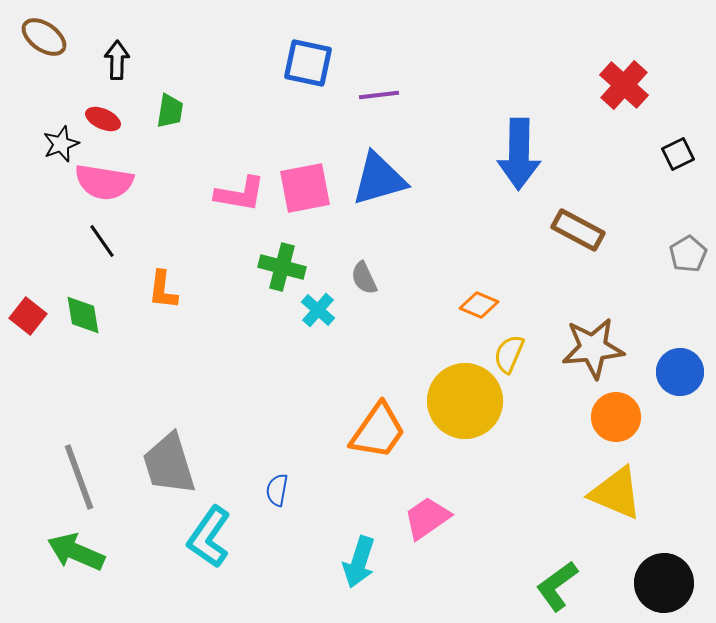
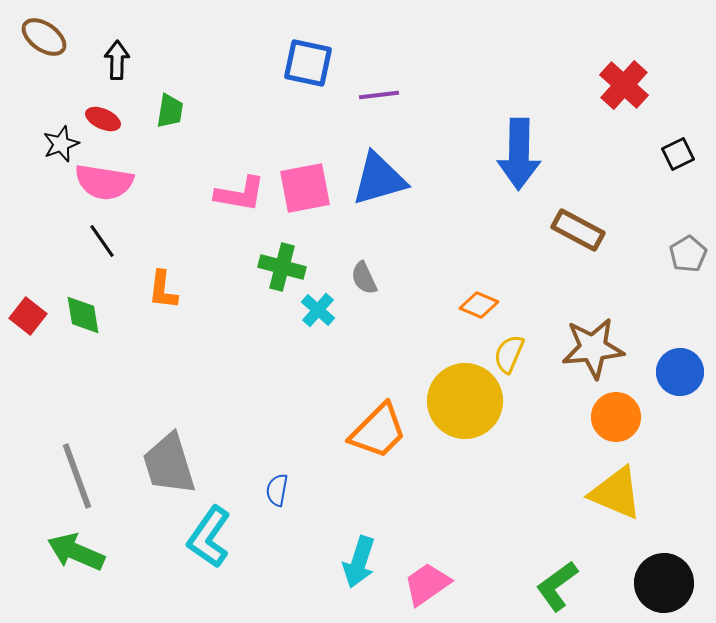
orange trapezoid: rotated 10 degrees clockwise
gray line: moved 2 px left, 1 px up
pink trapezoid: moved 66 px down
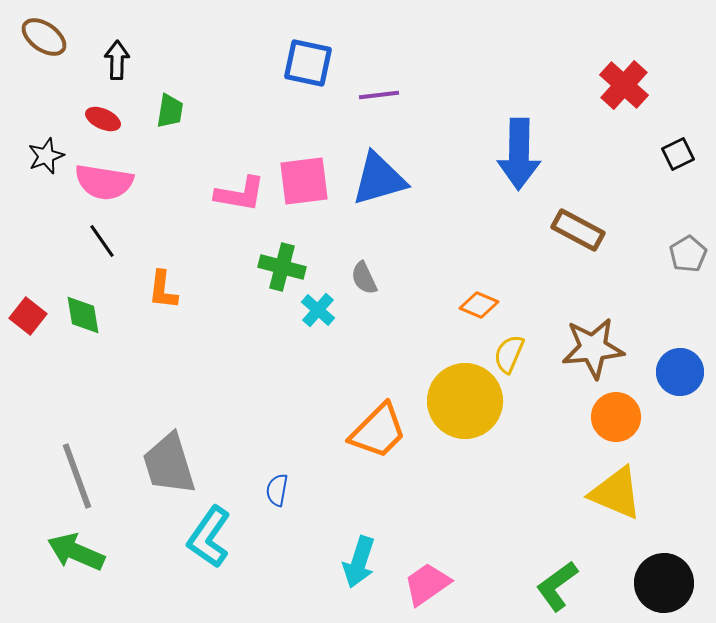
black star: moved 15 px left, 12 px down
pink square: moved 1 px left, 7 px up; rotated 4 degrees clockwise
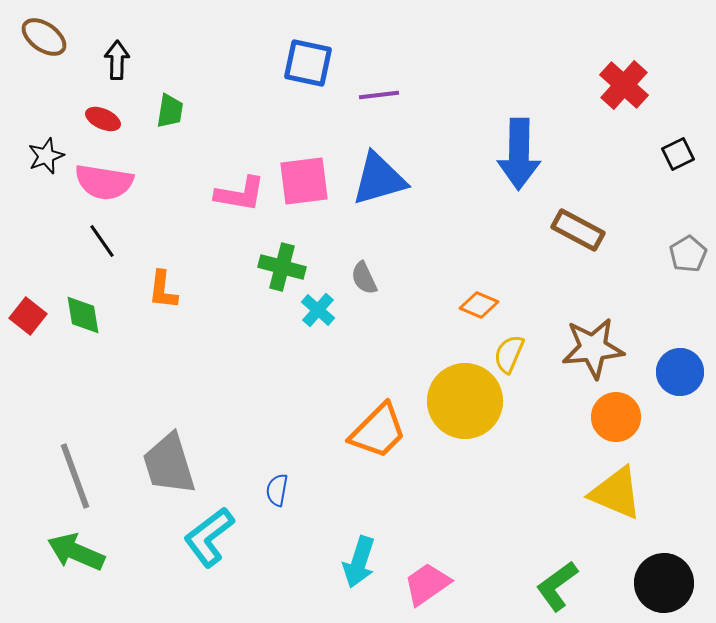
gray line: moved 2 px left
cyan L-shape: rotated 18 degrees clockwise
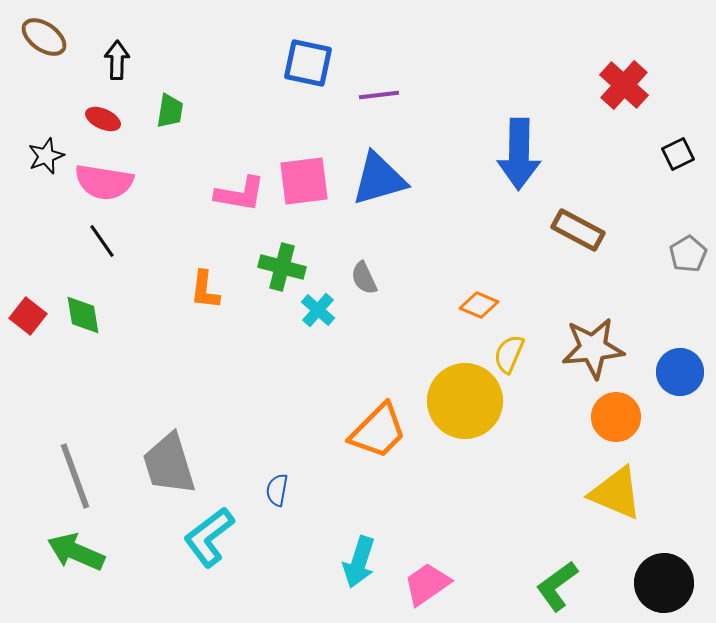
orange L-shape: moved 42 px right
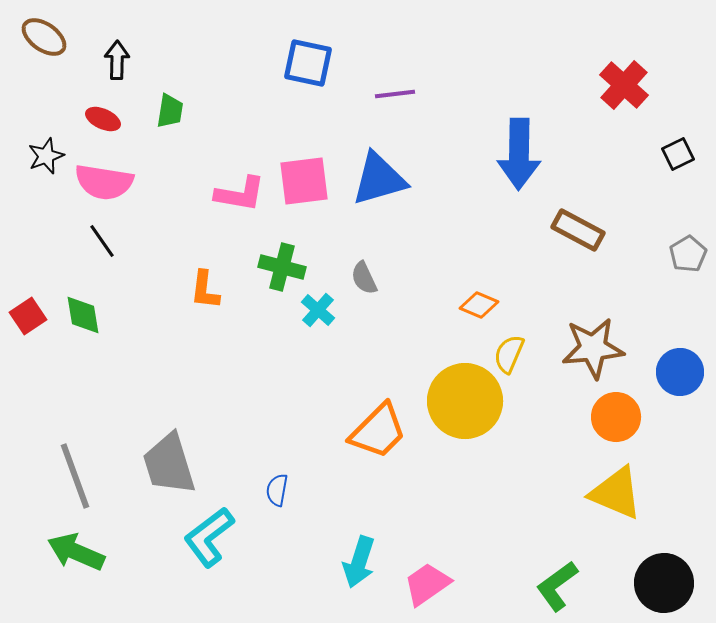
purple line: moved 16 px right, 1 px up
red square: rotated 18 degrees clockwise
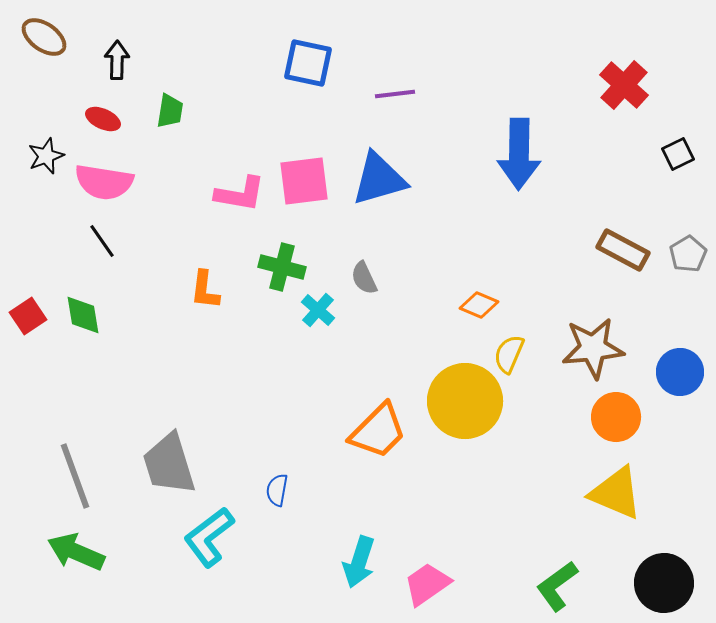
brown rectangle: moved 45 px right, 20 px down
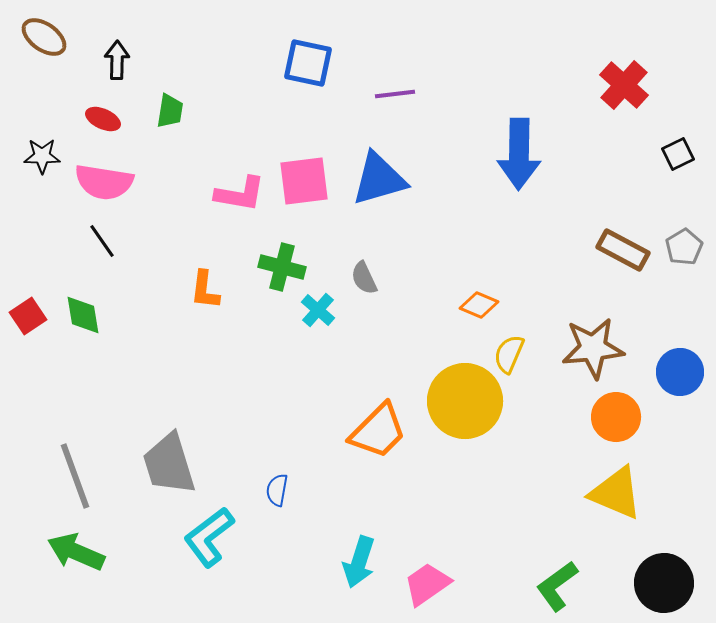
black star: moved 4 px left; rotated 21 degrees clockwise
gray pentagon: moved 4 px left, 7 px up
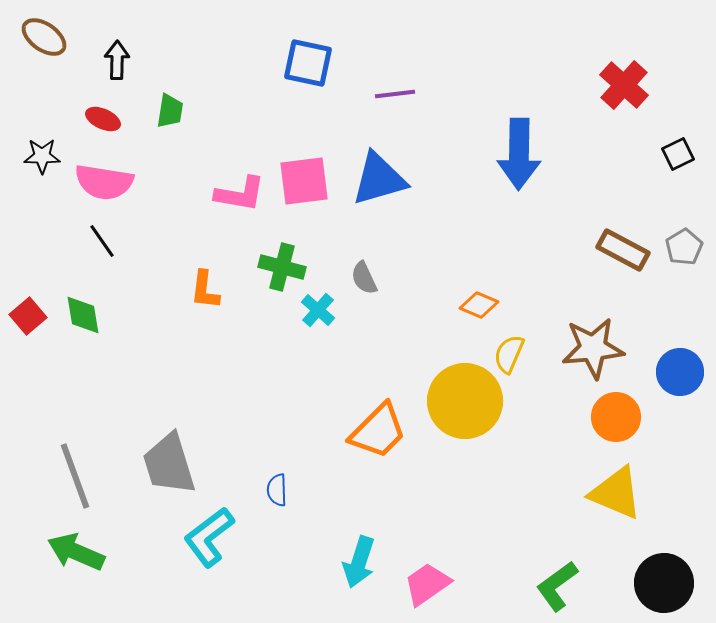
red square: rotated 6 degrees counterclockwise
blue semicircle: rotated 12 degrees counterclockwise
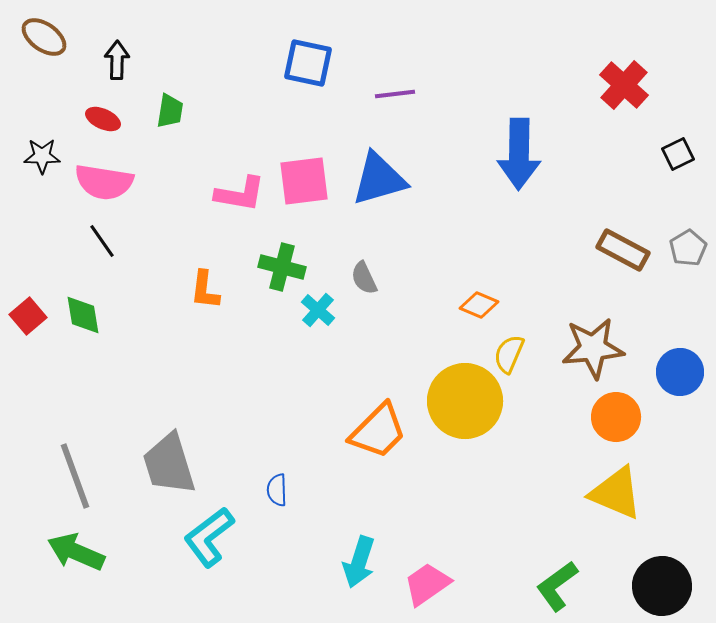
gray pentagon: moved 4 px right, 1 px down
black circle: moved 2 px left, 3 px down
